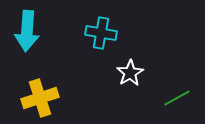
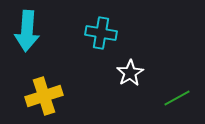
yellow cross: moved 4 px right, 2 px up
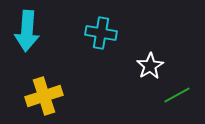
white star: moved 20 px right, 7 px up
green line: moved 3 px up
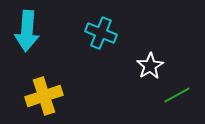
cyan cross: rotated 12 degrees clockwise
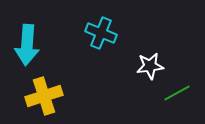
cyan arrow: moved 14 px down
white star: rotated 24 degrees clockwise
green line: moved 2 px up
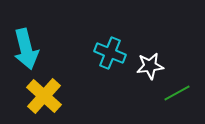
cyan cross: moved 9 px right, 20 px down
cyan arrow: moved 1 px left, 4 px down; rotated 18 degrees counterclockwise
yellow cross: rotated 30 degrees counterclockwise
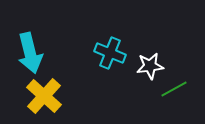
cyan arrow: moved 4 px right, 4 px down
green line: moved 3 px left, 4 px up
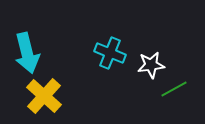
cyan arrow: moved 3 px left
white star: moved 1 px right, 1 px up
